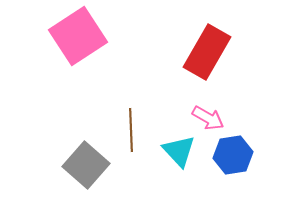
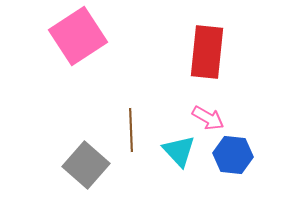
red rectangle: rotated 24 degrees counterclockwise
blue hexagon: rotated 15 degrees clockwise
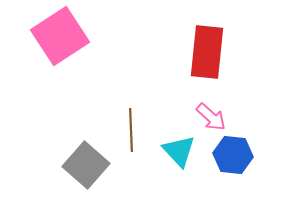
pink square: moved 18 px left
pink arrow: moved 3 px right, 1 px up; rotated 12 degrees clockwise
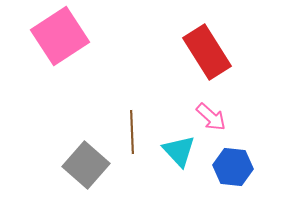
red rectangle: rotated 38 degrees counterclockwise
brown line: moved 1 px right, 2 px down
blue hexagon: moved 12 px down
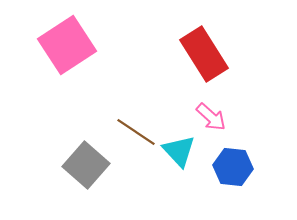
pink square: moved 7 px right, 9 px down
red rectangle: moved 3 px left, 2 px down
brown line: moved 4 px right; rotated 54 degrees counterclockwise
